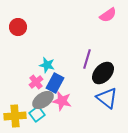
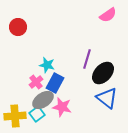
pink star: moved 6 px down
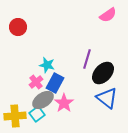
pink star: moved 2 px right, 4 px up; rotated 24 degrees clockwise
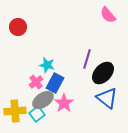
pink semicircle: rotated 84 degrees clockwise
yellow cross: moved 5 px up
